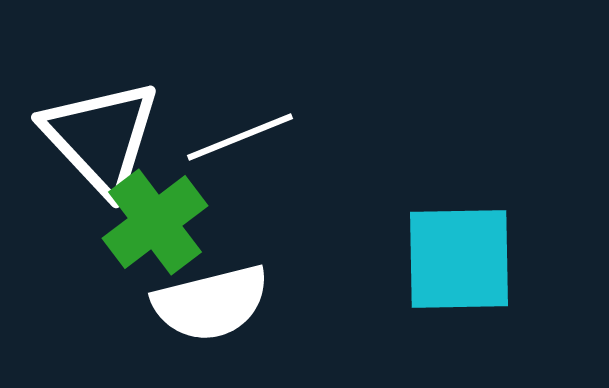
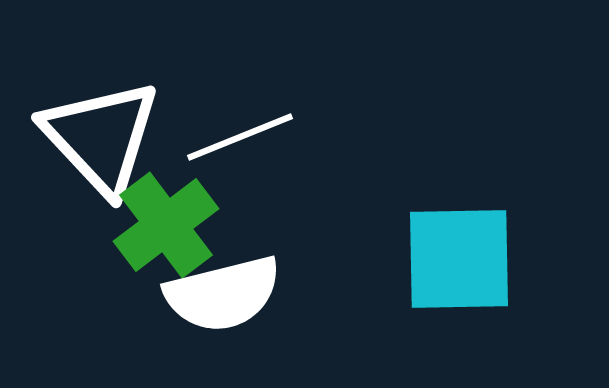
green cross: moved 11 px right, 3 px down
white semicircle: moved 12 px right, 9 px up
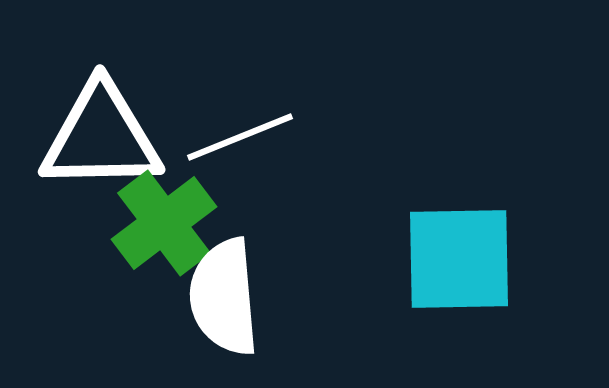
white triangle: rotated 48 degrees counterclockwise
green cross: moved 2 px left, 2 px up
white semicircle: moved 1 px right, 3 px down; rotated 99 degrees clockwise
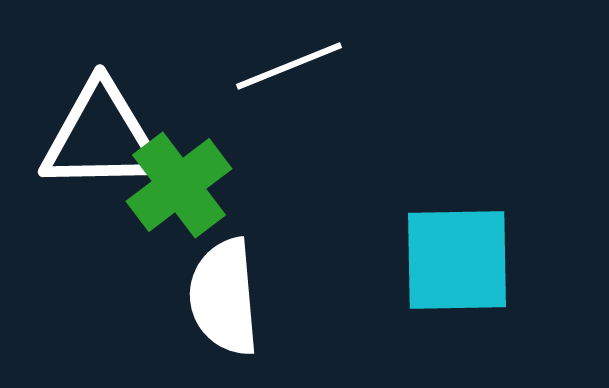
white line: moved 49 px right, 71 px up
green cross: moved 15 px right, 38 px up
cyan square: moved 2 px left, 1 px down
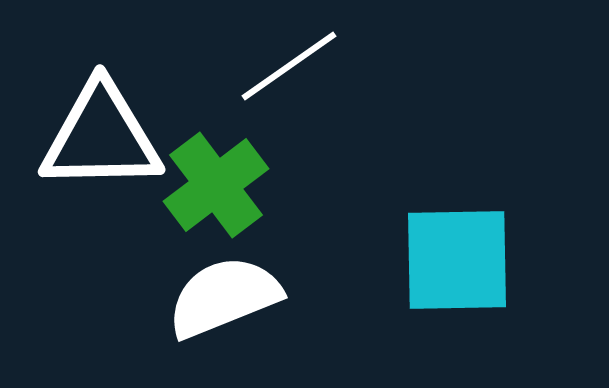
white line: rotated 13 degrees counterclockwise
green cross: moved 37 px right
white semicircle: rotated 73 degrees clockwise
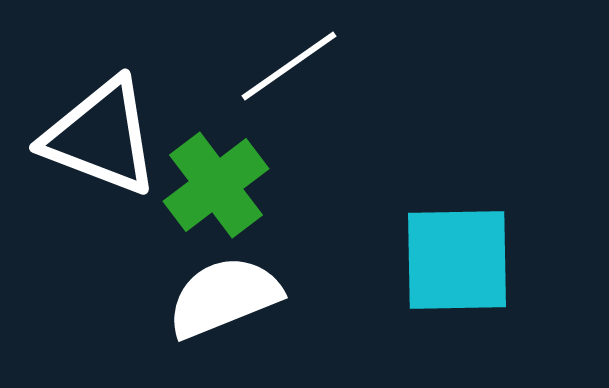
white triangle: rotated 22 degrees clockwise
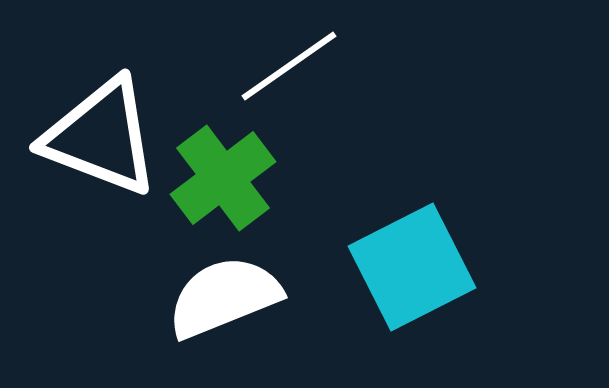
green cross: moved 7 px right, 7 px up
cyan square: moved 45 px left, 7 px down; rotated 26 degrees counterclockwise
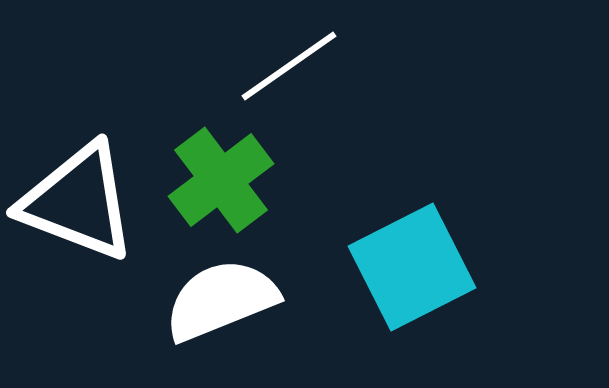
white triangle: moved 23 px left, 65 px down
green cross: moved 2 px left, 2 px down
white semicircle: moved 3 px left, 3 px down
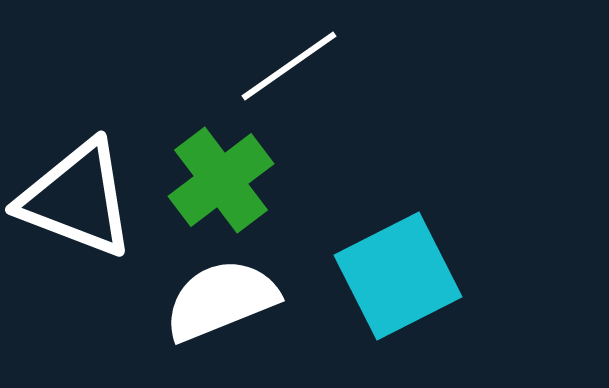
white triangle: moved 1 px left, 3 px up
cyan square: moved 14 px left, 9 px down
